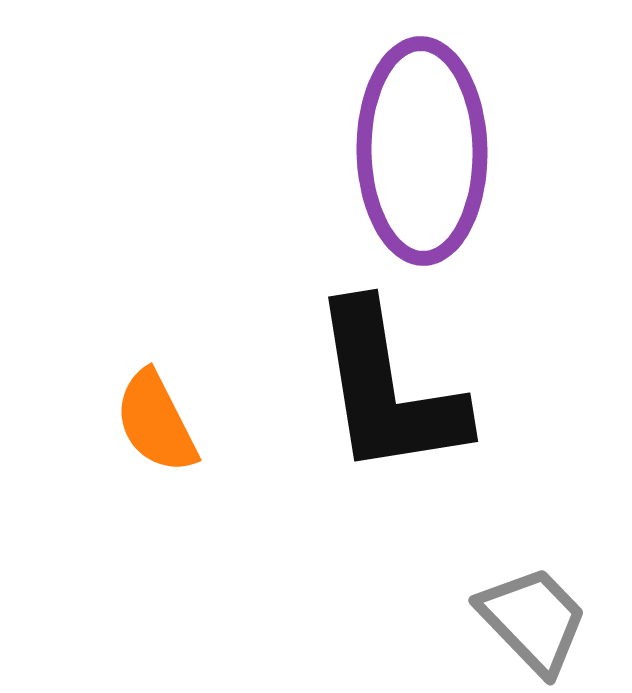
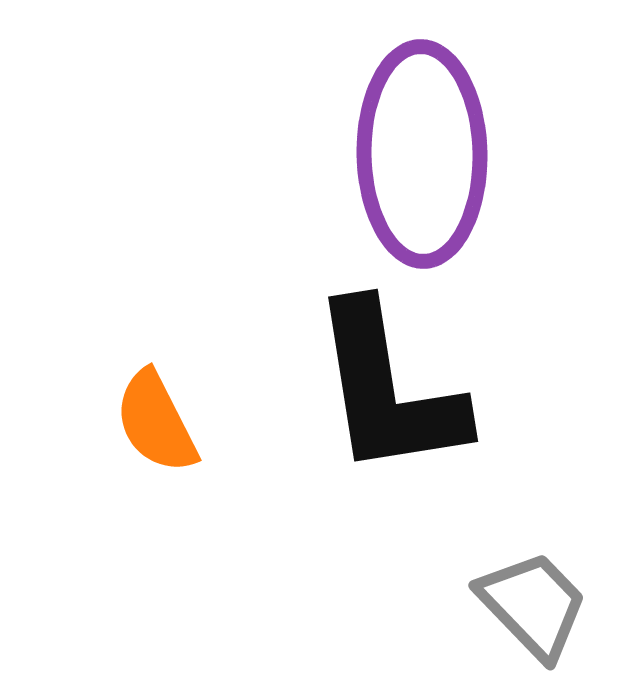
purple ellipse: moved 3 px down
gray trapezoid: moved 15 px up
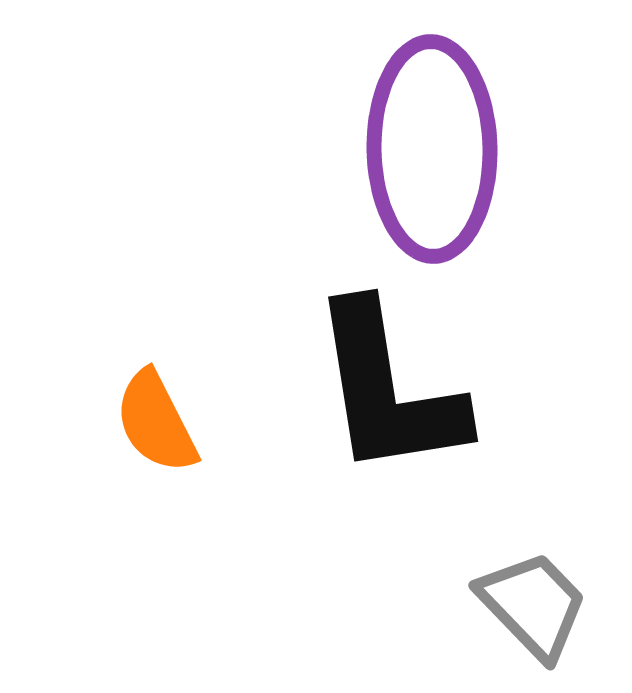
purple ellipse: moved 10 px right, 5 px up
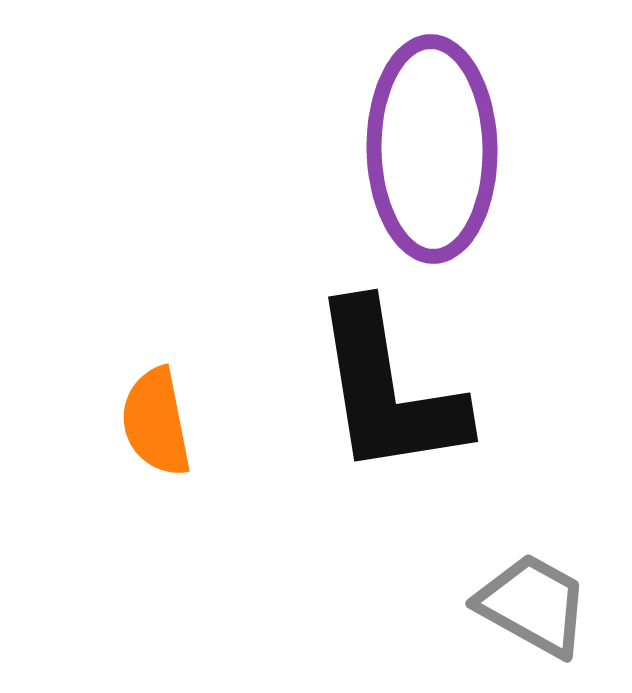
orange semicircle: rotated 16 degrees clockwise
gray trapezoid: rotated 17 degrees counterclockwise
